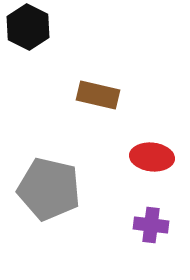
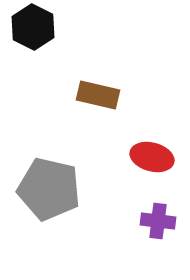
black hexagon: moved 5 px right
red ellipse: rotated 9 degrees clockwise
purple cross: moved 7 px right, 4 px up
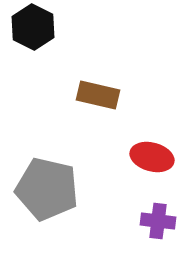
gray pentagon: moved 2 px left
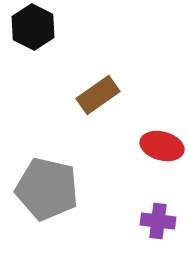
brown rectangle: rotated 48 degrees counterclockwise
red ellipse: moved 10 px right, 11 px up
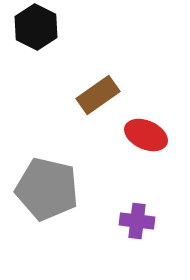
black hexagon: moved 3 px right
red ellipse: moved 16 px left, 11 px up; rotated 9 degrees clockwise
purple cross: moved 21 px left
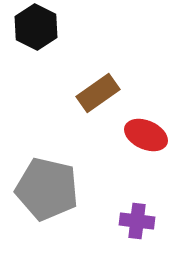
brown rectangle: moved 2 px up
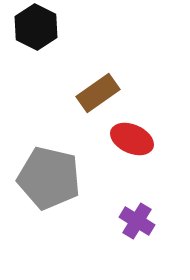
red ellipse: moved 14 px left, 4 px down
gray pentagon: moved 2 px right, 11 px up
purple cross: rotated 24 degrees clockwise
